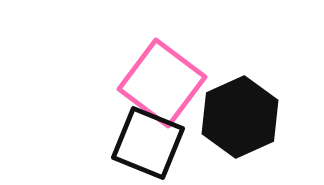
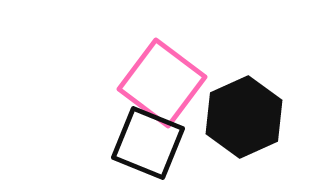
black hexagon: moved 4 px right
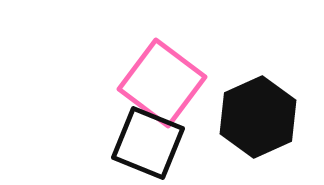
black hexagon: moved 14 px right
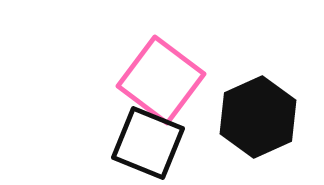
pink square: moved 1 px left, 3 px up
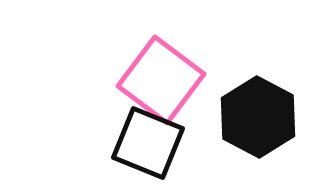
black hexagon: rotated 8 degrees counterclockwise
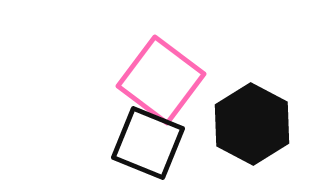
black hexagon: moved 6 px left, 7 px down
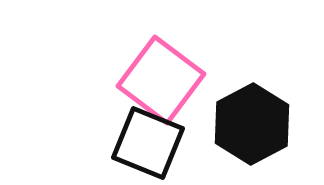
black hexagon: rotated 4 degrees clockwise
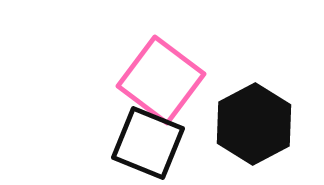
black hexagon: moved 2 px right
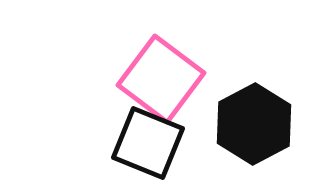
pink square: moved 1 px up
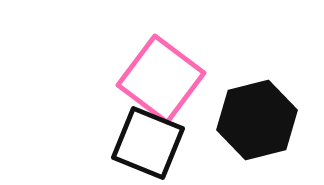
black hexagon: moved 3 px right, 4 px up; rotated 14 degrees clockwise
